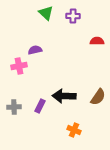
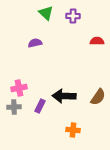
purple semicircle: moved 7 px up
pink cross: moved 22 px down
orange cross: moved 1 px left; rotated 16 degrees counterclockwise
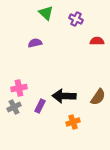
purple cross: moved 3 px right, 3 px down; rotated 24 degrees clockwise
gray cross: rotated 24 degrees counterclockwise
orange cross: moved 8 px up; rotated 24 degrees counterclockwise
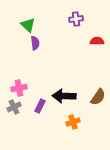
green triangle: moved 18 px left, 12 px down
purple cross: rotated 32 degrees counterclockwise
purple semicircle: rotated 96 degrees clockwise
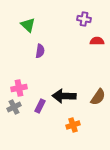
purple cross: moved 8 px right; rotated 16 degrees clockwise
purple semicircle: moved 5 px right, 8 px down; rotated 16 degrees clockwise
orange cross: moved 3 px down
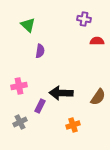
pink cross: moved 2 px up
black arrow: moved 3 px left, 3 px up
gray cross: moved 6 px right, 15 px down
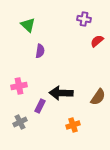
red semicircle: rotated 40 degrees counterclockwise
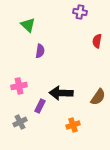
purple cross: moved 4 px left, 7 px up
red semicircle: rotated 40 degrees counterclockwise
